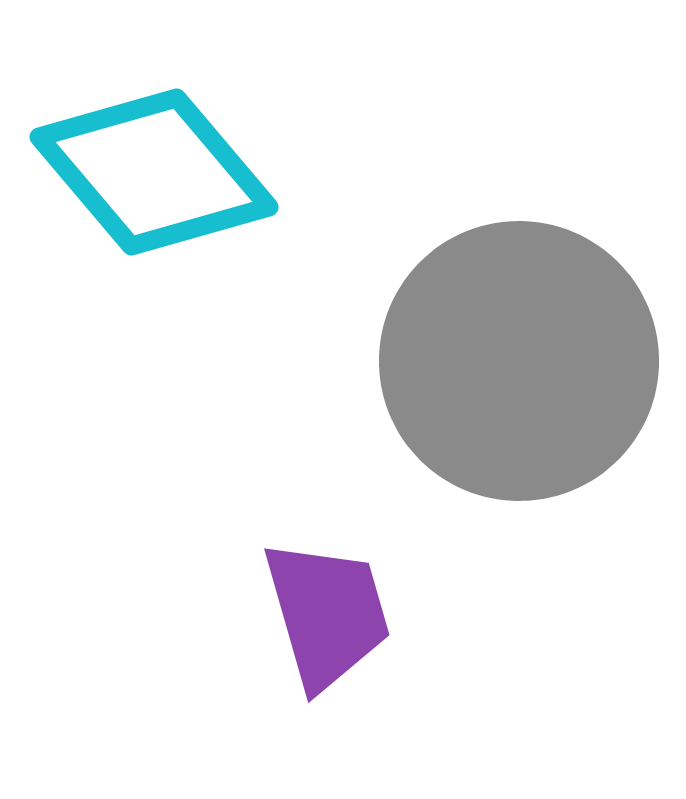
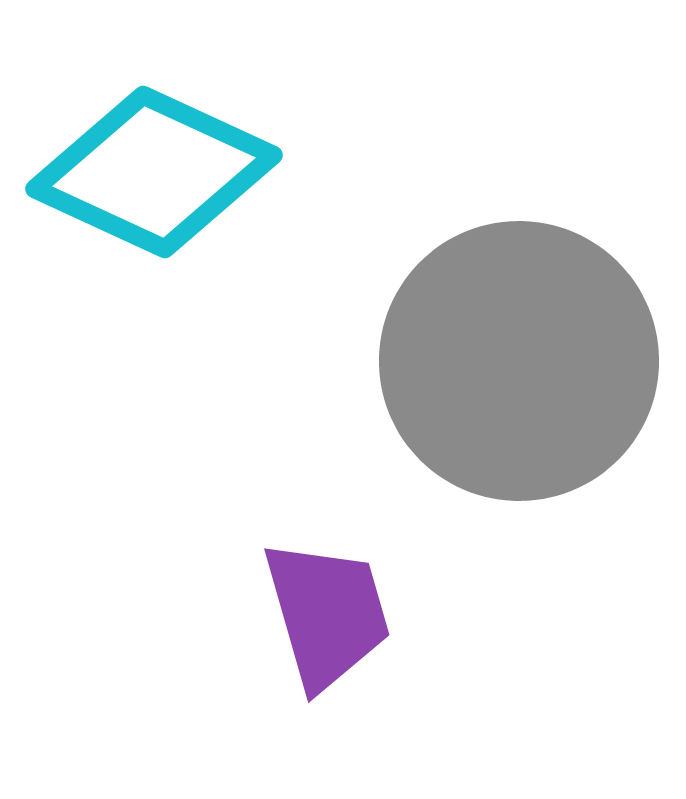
cyan diamond: rotated 25 degrees counterclockwise
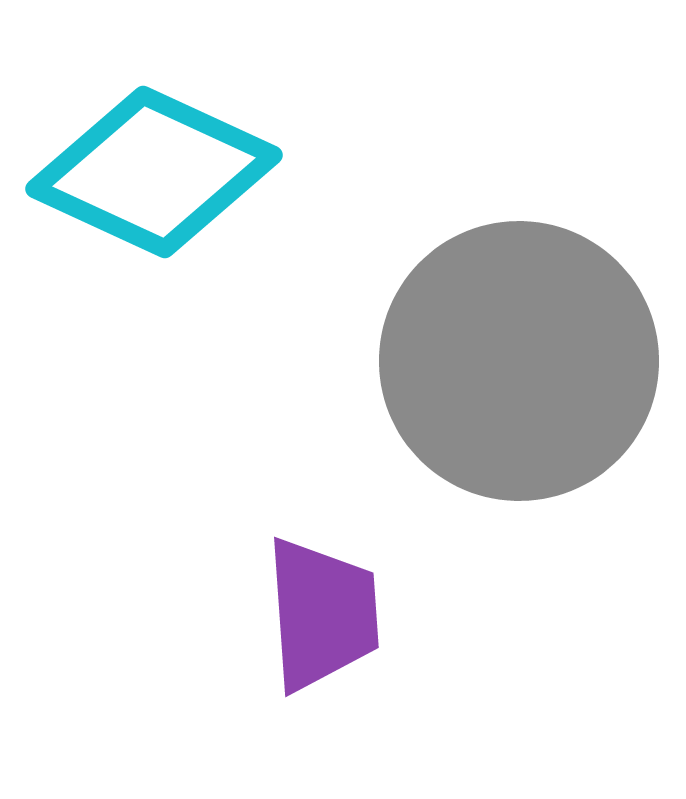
purple trapezoid: moved 5 px left; rotated 12 degrees clockwise
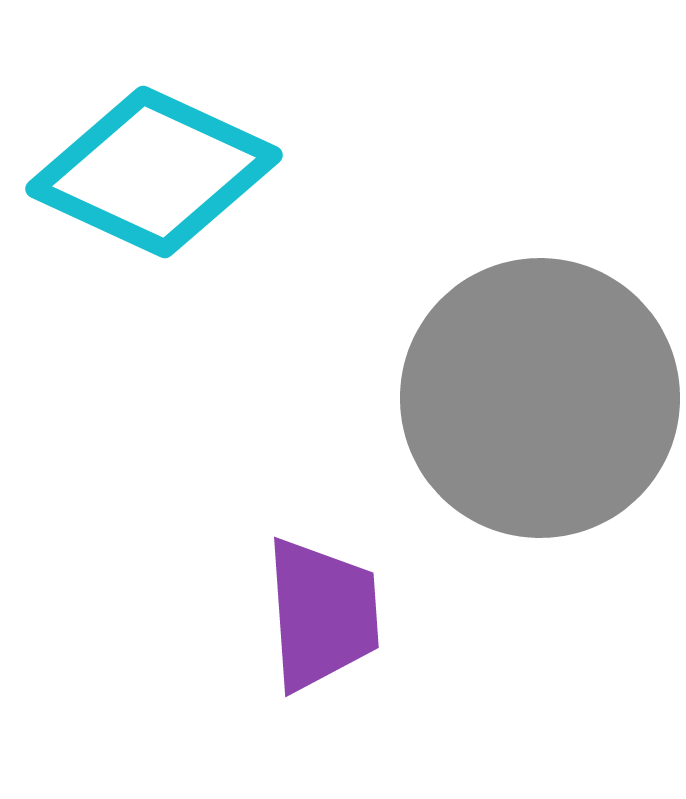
gray circle: moved 21 px right, 37 px down
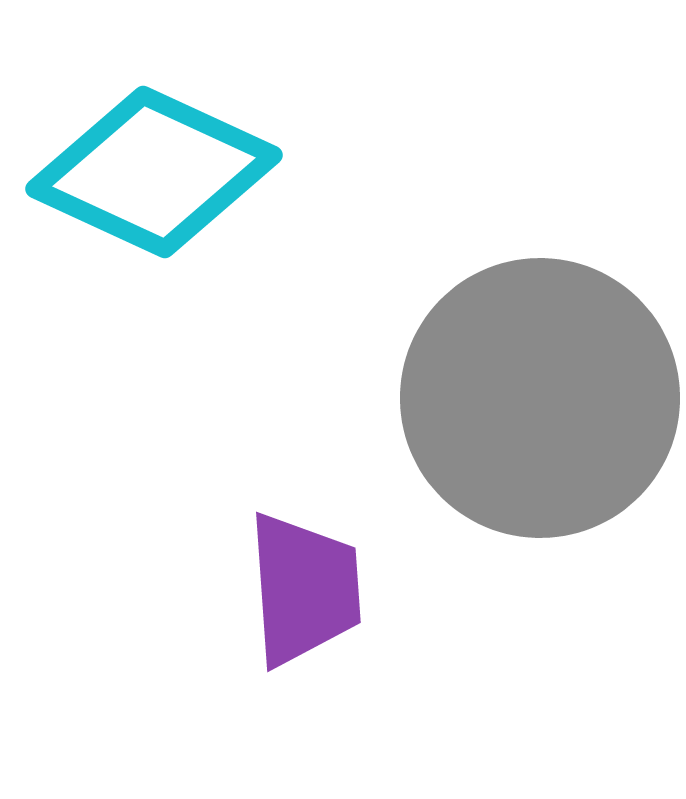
purple trapezoid: moved 18 px left, 25 px up
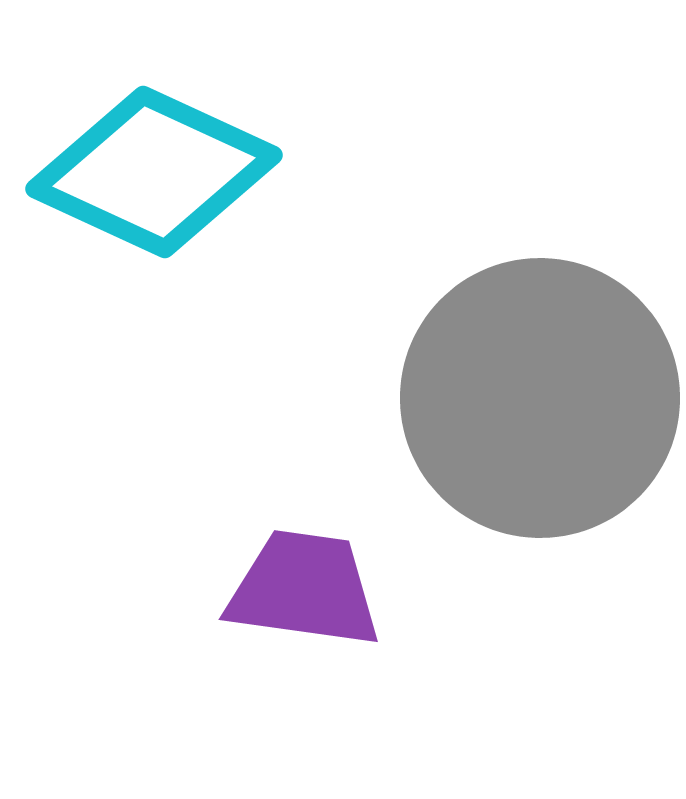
purple trapezoid: rotated 78 degrees counterclockwise
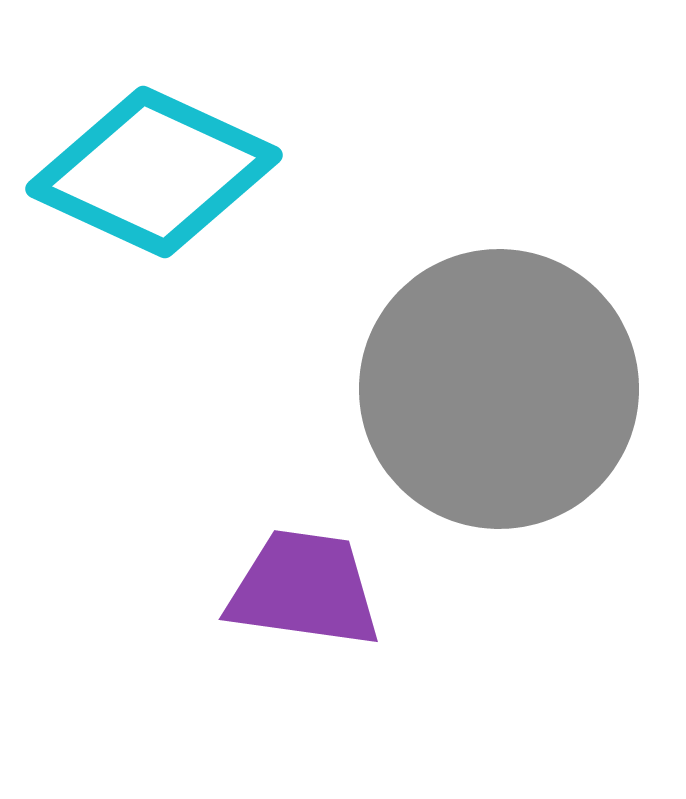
gray circle: moved 41 px left, 9 px up
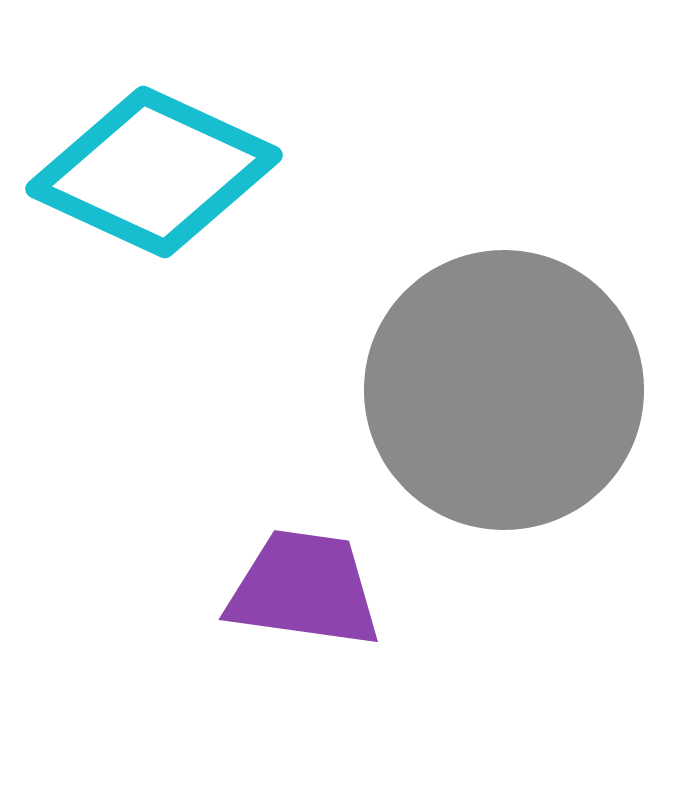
gray circle: moved 5 px right, 1 px down
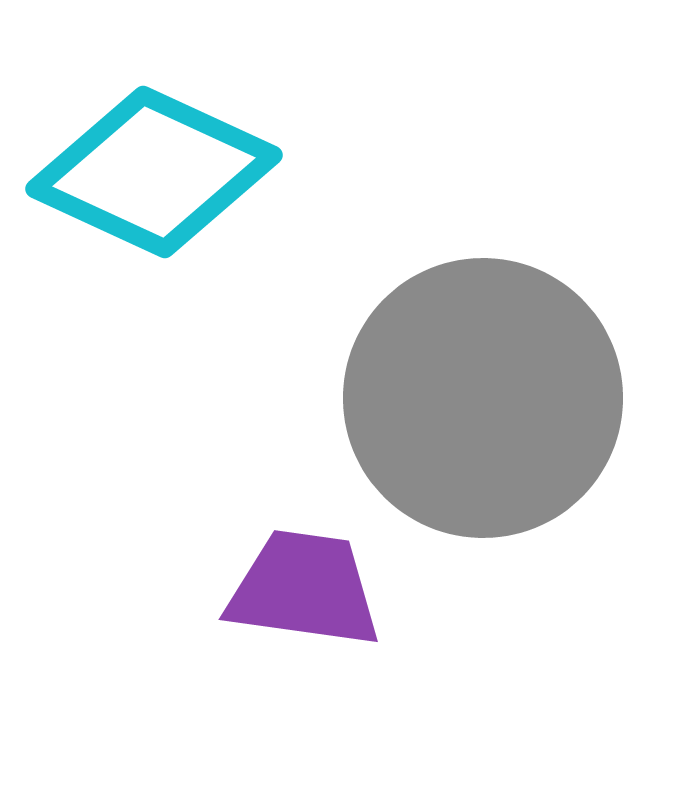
gray circle: moved 21 px left, 8 px down
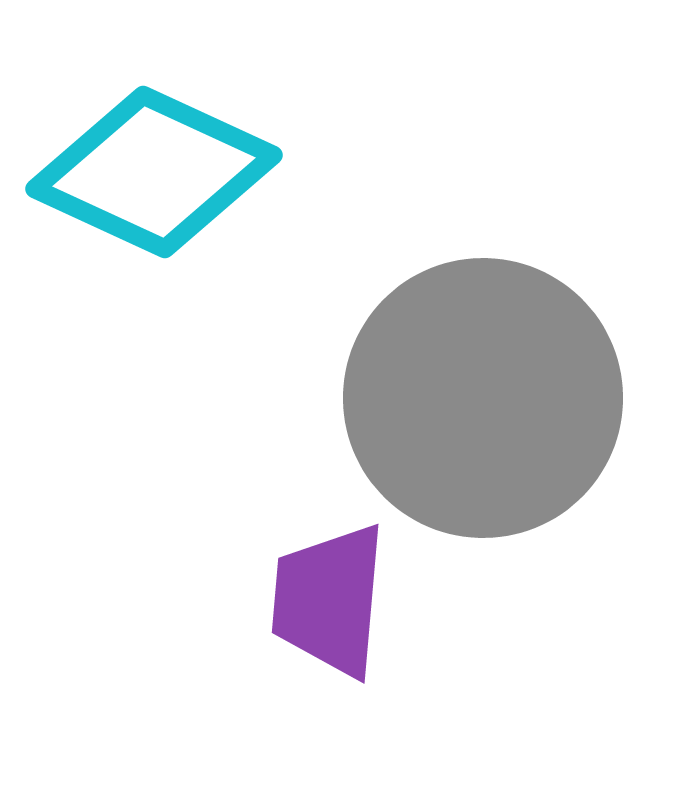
purple trapezoid: moved 25 px right, 11 px down; rotated 93 degrees counterclockwise
